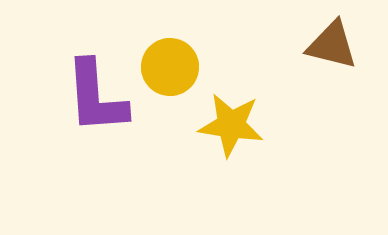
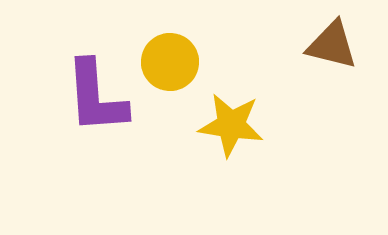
yellow circle: moved 5 px up
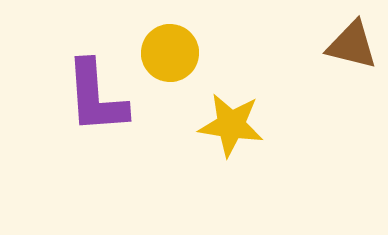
brown triangle: moved 20 px right
yellow circle: moved 9 px up
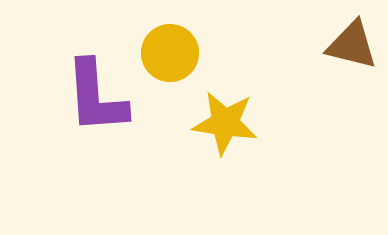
yellow star: moved 6 px left, 2 px up
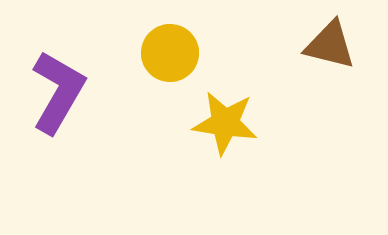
brown triangle: moved 22 px left
purple L-shape: moved 38 px left, 5 px up; rotated 146 degrees counterclockwise
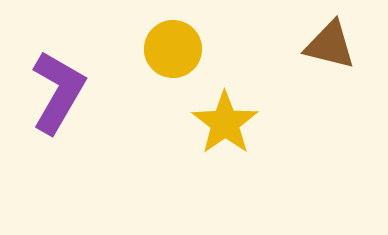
yellow circle: moved 3 px right, 4 px up
yellow star: rotated 28 degrees clockwise
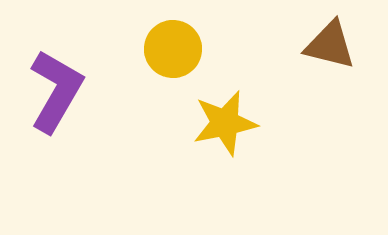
purple L-shape: moved 2 px left, 1 px up
yellow star: rotated 24 degrees clockwise
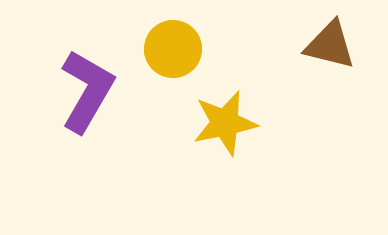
purple L-shape: moved 31 px right
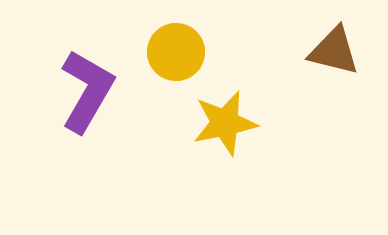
brown triangle: moved 4 px right, 6 px down
yellow circle: moved 3 px right, 3 px down
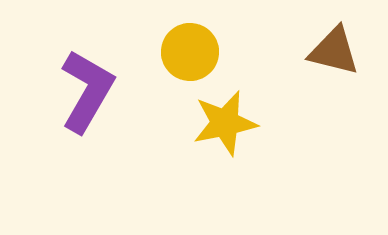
yellow circle: moved 14 px right
